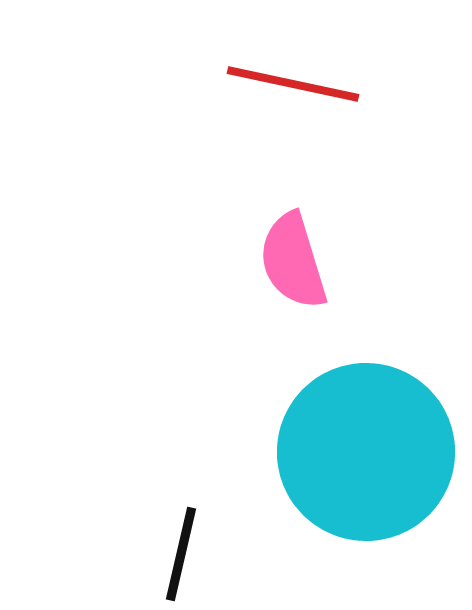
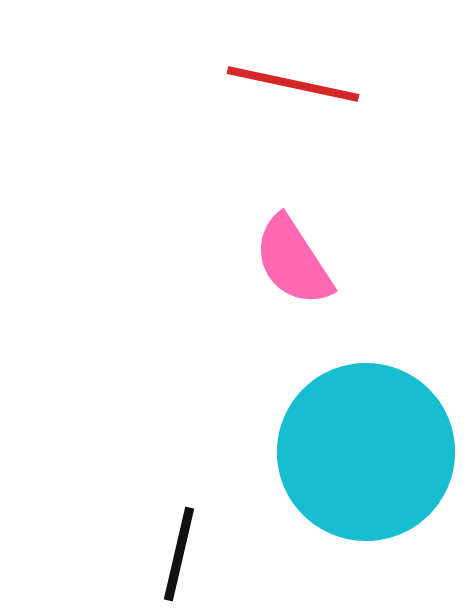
pink semicircle: rotated 16 degrees counterclockwise
black line: moved 2 px left
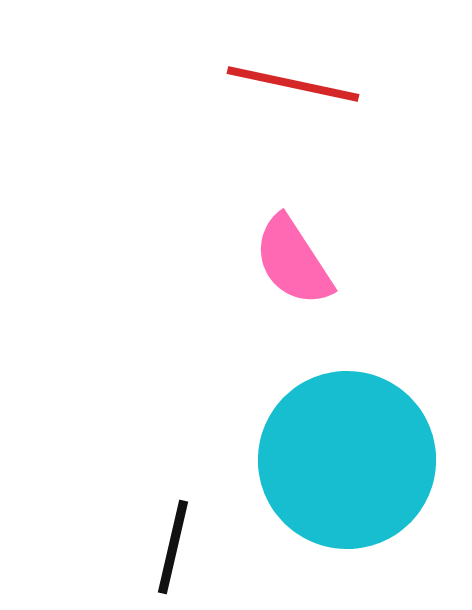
cyan circle: moved 19 px left, 8 px down
black line: moved 6 px left, 7 px up
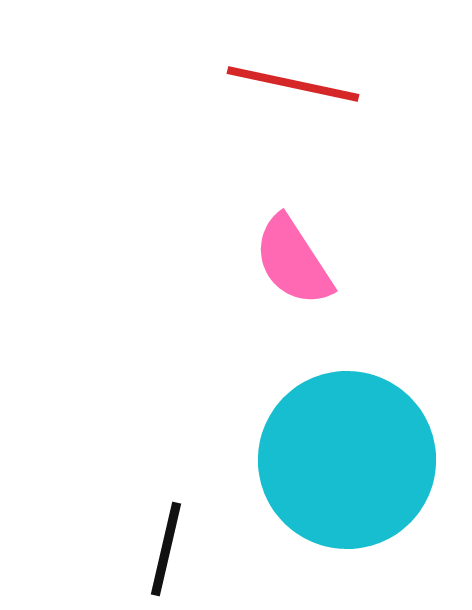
black line: moved 7 px left, 2 px down
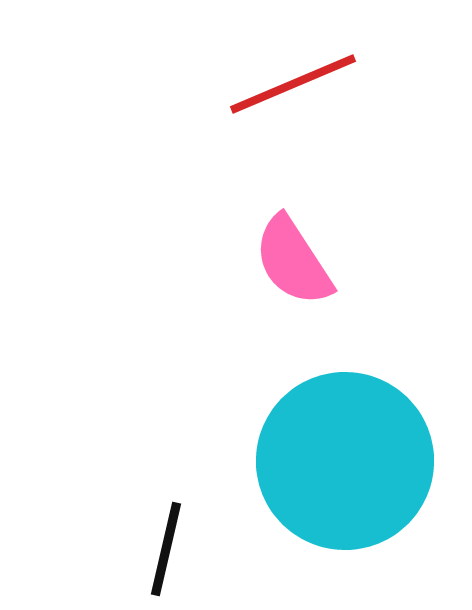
red line: rotated 35 degrees counterclockwise
cyan circle: moved 2 px left, 1 px down
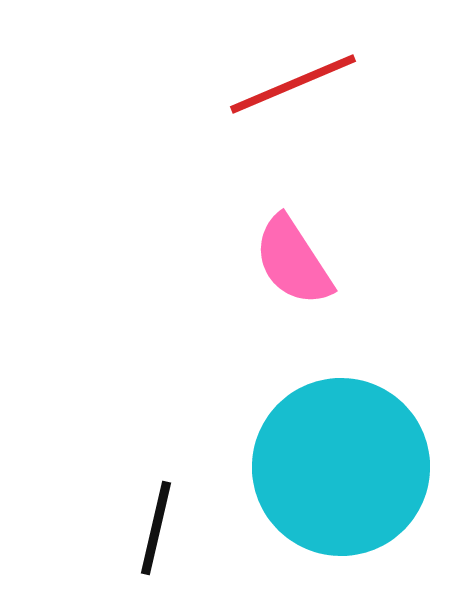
cyan circle: moved 4 px left, 6 px down
black line: moved 10 px left, 21 px up
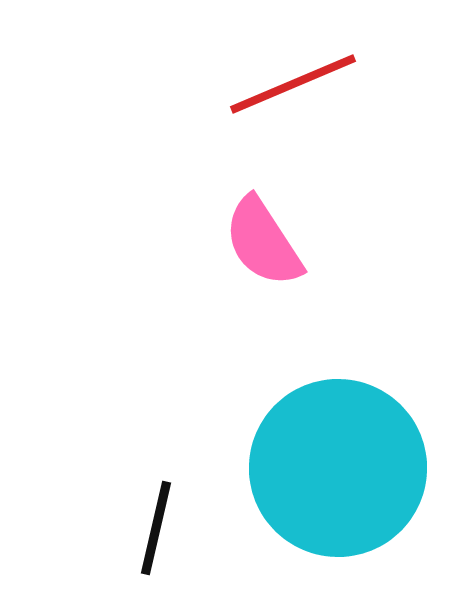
pink semicircle: moved 30 px left, 19 px up
cyan circle: moved 3 px left, 1 px down
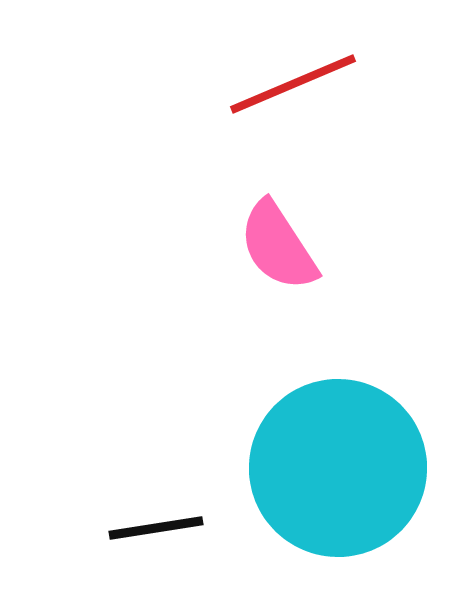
pink semicircle: moved 15 px right, 4 px down
black line: rotated 68 degrees clockwise
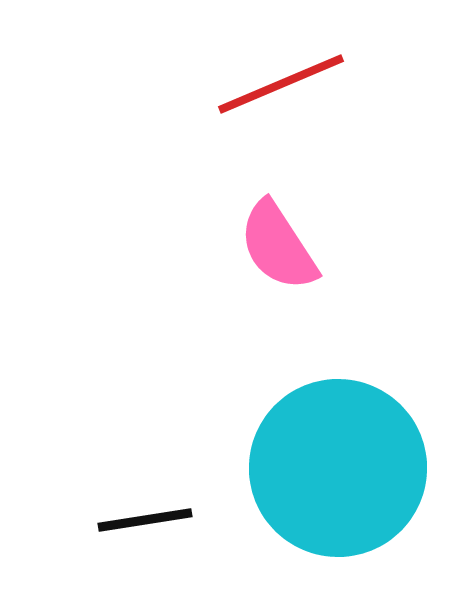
red line: moved 12 px left
black line: moved 11 px left, 8 px up
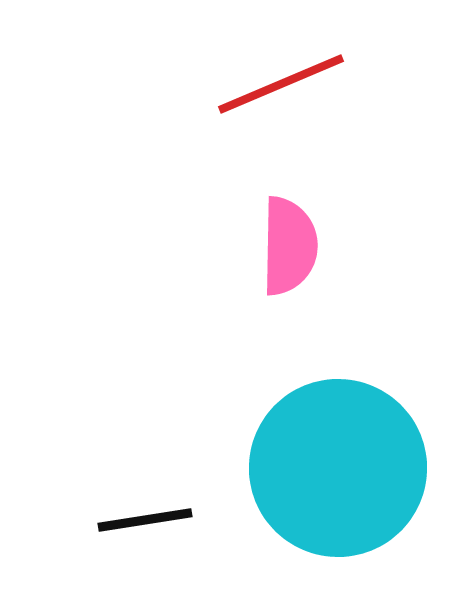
pink semicircle: moved 11 px right; rotated 146 degrees counterclockwise
